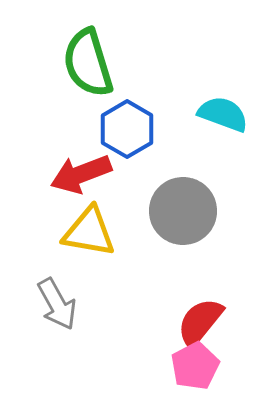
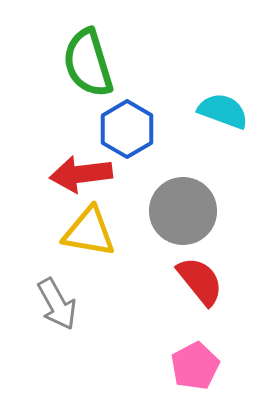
cyan semicircle: moved 3 px up
red arrow: rotated 14 degrees clockwise
red semicircle: moved 41 px up; rotated 102 degrees clockwise
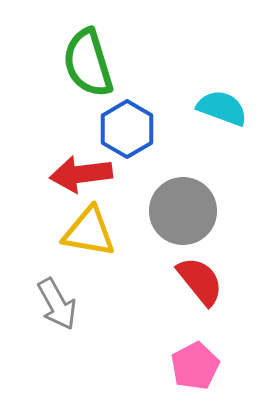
cyan semicircle: moved 1 px left, 3 px up
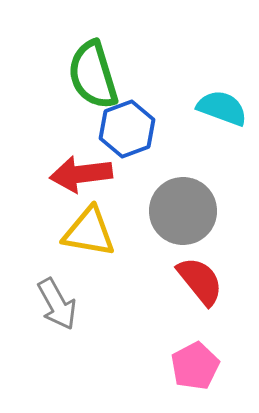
green semicircle: moved 5 px right, 12 px down
blue hexagon: rotated 10 degrees clockwise
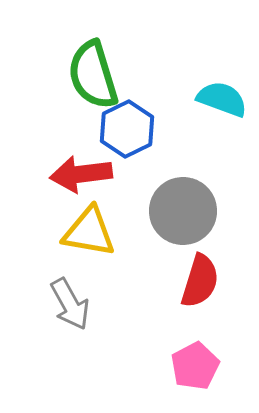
cyan semicircle: moved 9 px up
blue hexagon: rotated 6 degrees counterclockwise
red semicircle: rotated 56 degrees clockwise
gray arrow: moved 13 px right
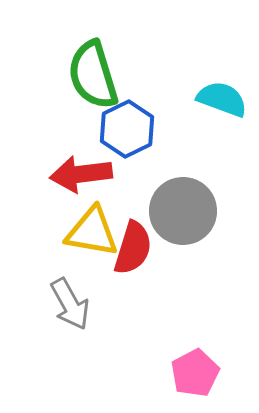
yellow triangle: moved 3 px right
red semicircle: moved 67 px left, 33 px up
pink pentagon: moved 7 px down
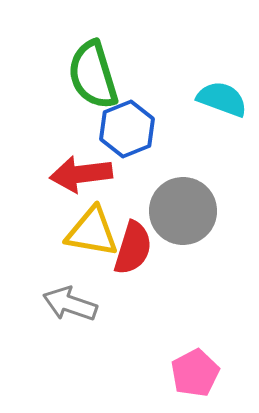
blue hexagon: rotated 4 degrees clockwise
gray arrow: rotated 138 degrees clockwise
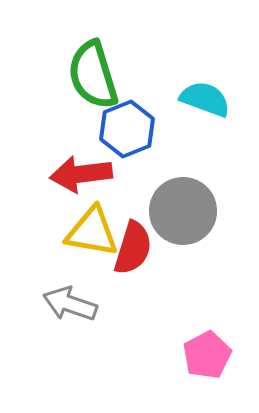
cyan semicircle: moved 17 px left
pink pentagon: moved 12 px right, 18 px up
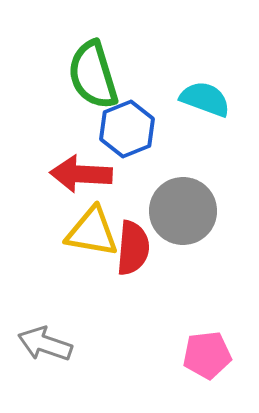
red arrow: rotated 10 degrees clockwise
red semicircle: rotated 12 degrees counterclockwise
gray arrow: moved 25 px left, 40 px down
pink pentagon: rotated 21 degrees clockwise
